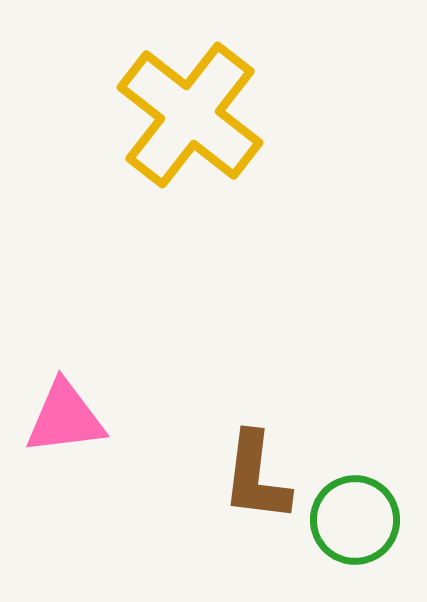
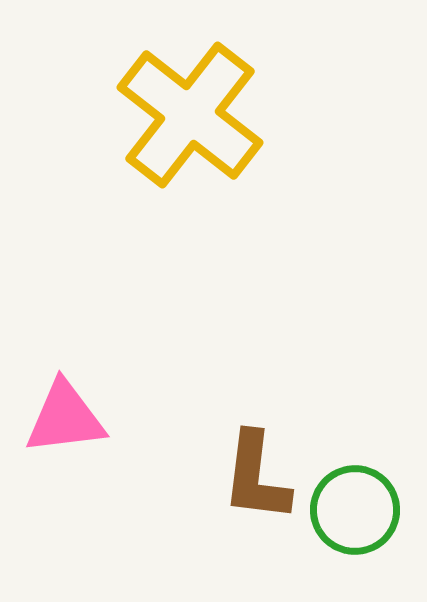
green circle: moved 10 px up
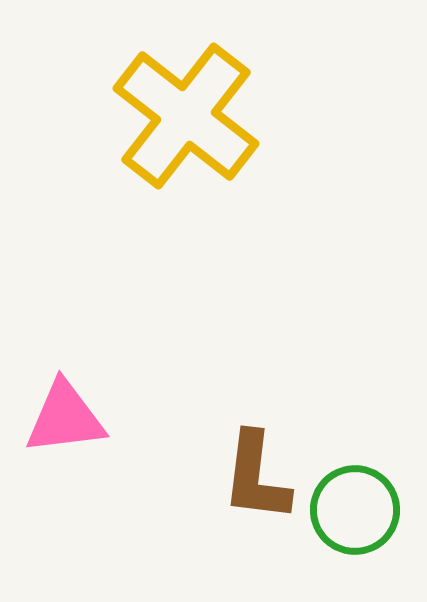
yellow cross: moved 4 px left, 1 px down
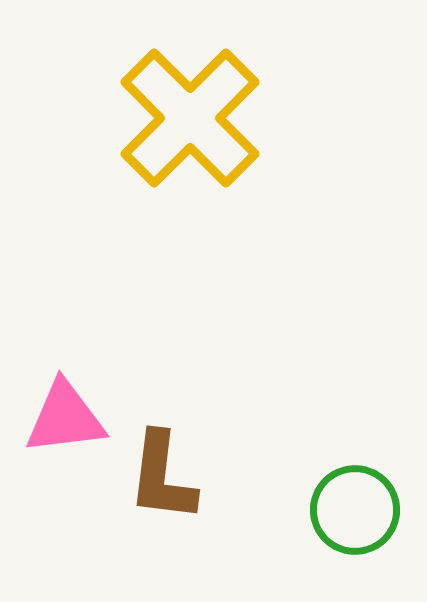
yellow cross: moved 4 px right, 2 px down; rotated 7 degrees clockwise
brown L-shape: moved 94 px left
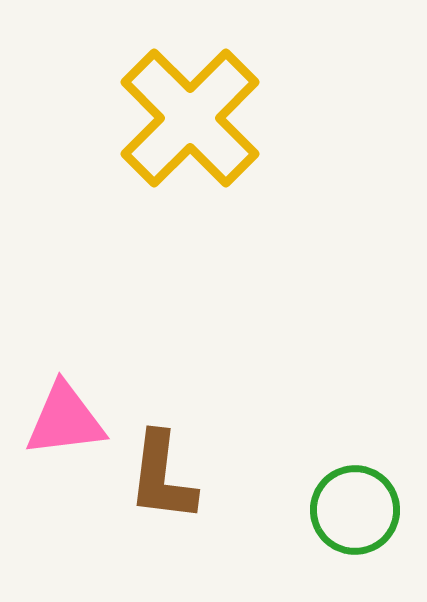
pink triangle: moved 2 px down
